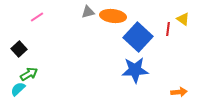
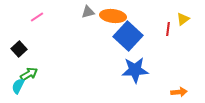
yellow triangle: rotated 48 degrees clockwise
blue square: moved 10 px left, 1 px up
cyan semicircle: moved 3 px up; rotated 21 degrees counterclockwise
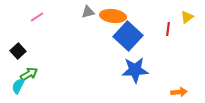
yellow triangle: moved 4 px right, 2 px up
black square: moved 1 px left, 2 px down
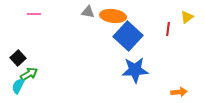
gray triangle: rotated 24 degrees clockwise
pink line: moved 3 px left, 3 px up; rotated 32 degrees clockwise
black square: moved 7 px down
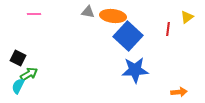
black square: rotated 21 degrees counterclockwise
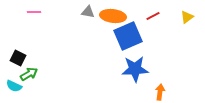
pink line: moved 2 px up
red line: moved 15 px left, 13 px up; rotated 56 degrees clockwise
blue square: rotated 24 degrees clockwise
blue star: moved 1 px up
cyan semicircle: moved 4 px left; rotated 91 degrees counterclockwise
orange arrow: moved 19 px left; rotated 77 degrees counterclockwise
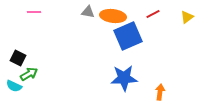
red line: moved 2 px up
blue star: moved 11 px left, 9 px down
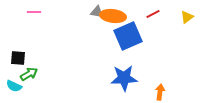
gray triangle: moved 9 px right
black square: rotated 21 degrees counterclockwise
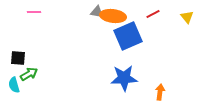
yellow triangle: rotated 32 degrees counterclockwise
cyan semicircle: moved 1 px up; rotated 49 degrees clockwise
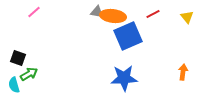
pink line: rotated 40 degrees counterclockwise
black square: rotated 14 degrees clockwise
orange arrow: moved 23 px right, 20 px up
